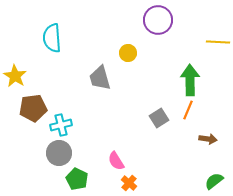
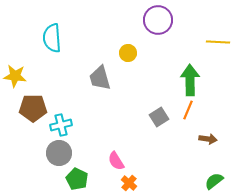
yellow star: rotated 25 degrees counterclockwise
brown pentagon: rotated 8 degrees clockwise
gray square: moved 1 px up
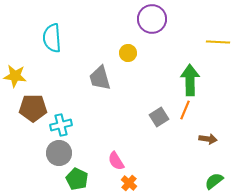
purple circle: moved 6 px left, 1 px up
orange line: moved 3 px left
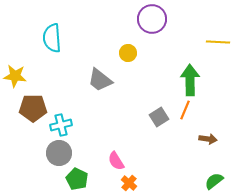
gray trapezoid: moved 2 px down; rotated 36 degrees counterclockwise
